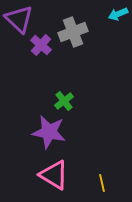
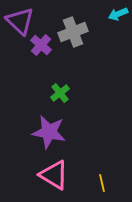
purple triangle: moved 1 px right, 2 px down
green cross: moved 4 px left, 8 px up
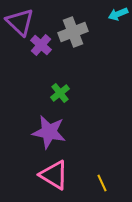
purple triangle: moved 1 px down
yellow line: rotated 12 degrees counterclockwise
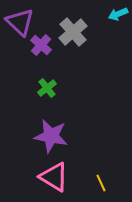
gray cross: rotated 20 degrees counterclockwise
green cross: moved 13 px left, 5 px up
purple star: moved 2 px right, 4 px down
pink triangle: moved 2 px down
yellow line: moved 1 px left
